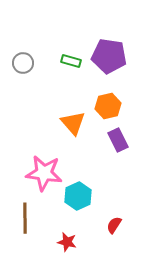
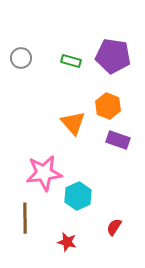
purple pentagon: moved 4 px right
gray circle: moved 2 px left, 5 px up
orange hexagon: rotated 25 degrees counterclockwise
purple rectangle: rotated 45 degrees counterclockwise
pink star: rotated 15 degrees counterclockwise
red semicircle: moved 2 px down
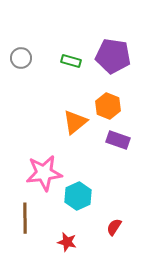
orange triangle: moved 2 px right, 1 px up; rotated 32 degrees clockwise
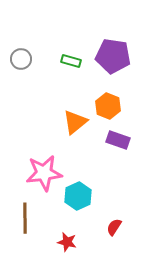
gray circle: moved 1 px down
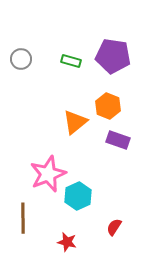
pink star: moved 4 px right, 1 px down; rotated 15 degrees counterclockwise
brown line: moved 2 px left
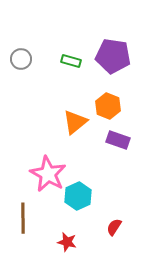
pink star: rotated 21 degrees counterclockwise
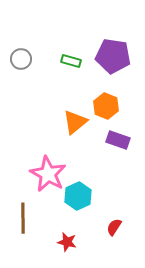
orange hexagon: moved 2 px left
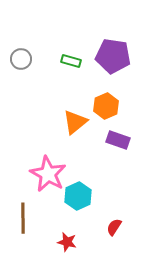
orange hexagon: rotated 15 degrees clockwise
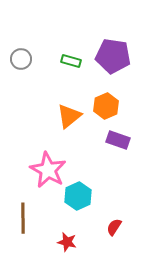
orange triangle: moved 6 px left, 6 px up
pink star: moved 4 px up
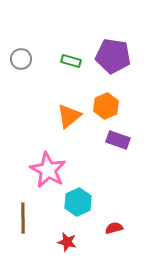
cyan hexagon: moved 6 px down
red semicircle: moved 1 px down; rotated 42 degrees clockwise
